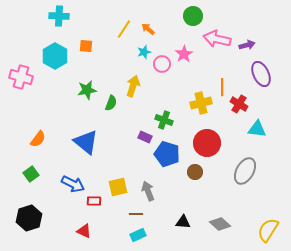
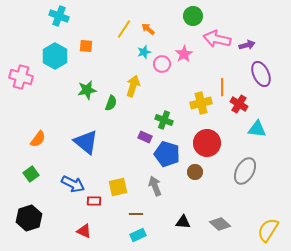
cyan cross: rotated 18 degrees clockwise
gray arrow: moved 7 px right, 5 px up
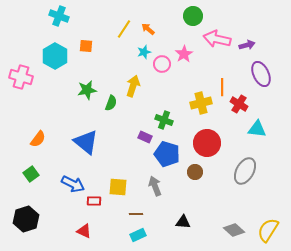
yellow square: rotated 18 degrees clockwise
black hexagon: moved 3 px left, 1 px down
gray diamond: moved 14 px right, 6 px down
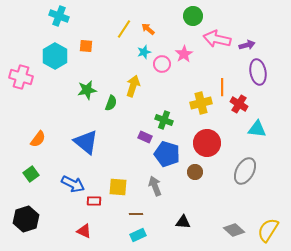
purple ellipse: moved 3 px left, 2 px up; rotated 15 degrees clockwise
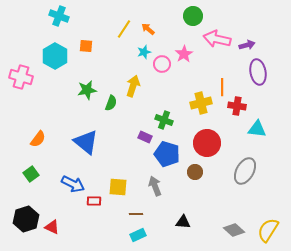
red cross: moved 2 px left, 2 px down; rotated 24 degrees counterclockwise
red triangle: moved 32 px left, 4 px up
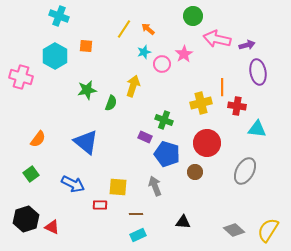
red rectangle: moved 6 px right, 4 px down
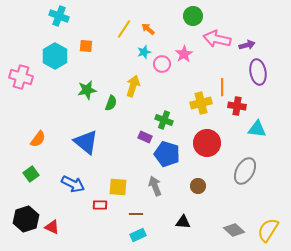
brown circle: moved 3 px right, 14 px down
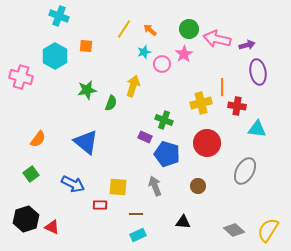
green circle: moved 4 px left, 13 px down
orange arrow: moved 2 px right, 1 px down
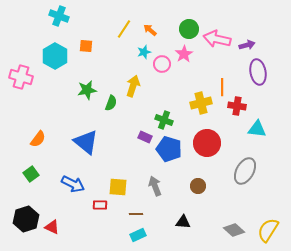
blue pentagon: moved 2 px right, 5 px up
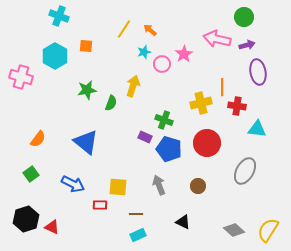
green circle: moved 55 px right, 12 px up
gray arrow: moved 4 px right, 1 px up
black triangle: rotated 21 degrees clockwise
